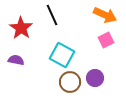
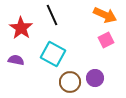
cyan square: moved 9 px left, 1 px up
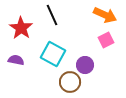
purple circle: moved 10 px left, 13 px up
